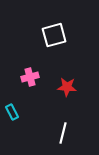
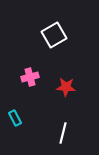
white square: rotated 15 degrees counterclockwise
red star: moved 1 px left
cyan rectangle: moved 3 px right, 6 px down
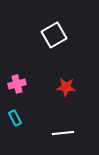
pink cross: moved 13 px left, 7 px down
white line: rotated 70 degrees clockwise
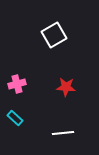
cyan rectangle: rotated 21 degrees counterclockwise
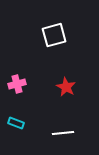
white square: rotated 15 degrees clockwise
red star: rotated 24 degrees clockwise
cyan rectangle: moved 1 px right, 5 px down; rotated 21 degrees counterclockwise
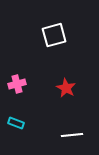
red star: moved 1 px down
white line: moved 9 px right, 2 px down
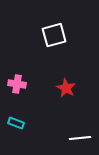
pink cross: rotated 24 degrees clockwise
white line: moved 8 px right, 3 px down
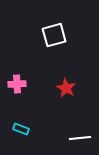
pink cross: rotated 12 degrees counterclockwise
cyan rectangle: moved 5 px right, 6 px down
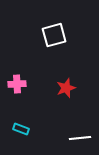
red star: rotated 24 degrees clockwise
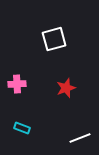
white square: moved 4 px down
cyan rectangle: moved 1 px right, 1 px up
white line: rotated 15 degrees counterclockwise
